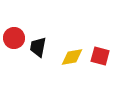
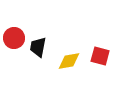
yellow diamond: moved 3 px left, 4 px down
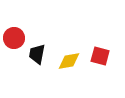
black trapezoid: moved 1 px left, 7 px down
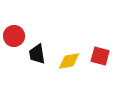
red circle: moved 2 px up
black trapezoid: rotated 20 degrees counterclockwise
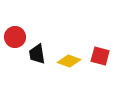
red circle: moved 1 px right, 1 px down
yellow diamond: rotated 30 degrees clockwise
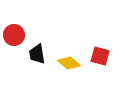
red circle: moved 1 px left, 2 px up
yellow diamond: moved 2 px down; rotated 20 degrees clockwise
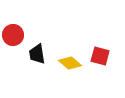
red circle: moved 1 px left
yellow diamond: moved 1 px right
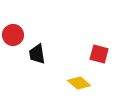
red square: moved 1 px left, 2 px up
yellow diamond: moved 9 px right, 20 px down
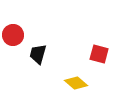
black trapezoid: moved 1 px right; rotated 25 degrees clockwise
yellow diamond: moved 3 px left
